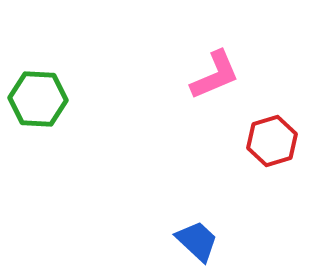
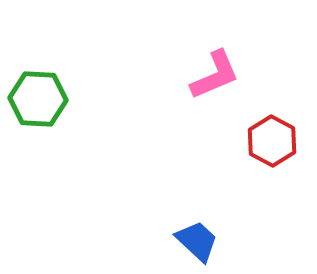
red hexagon: rotated 15 degrees counterclockwise
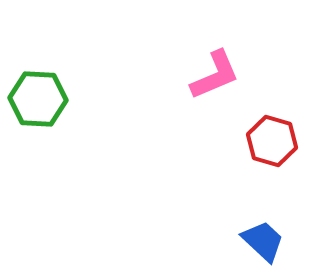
red hexagon: rotated 12 degrees counterclockwise
blue trapezoid: moved 66 px right
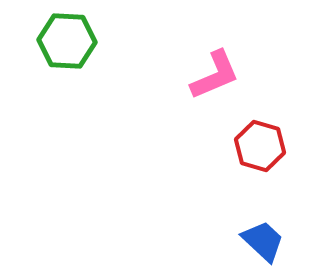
green hexagon: moved 29 px right, 58 px up
red hexagon: moved 12 px left, 5 px down
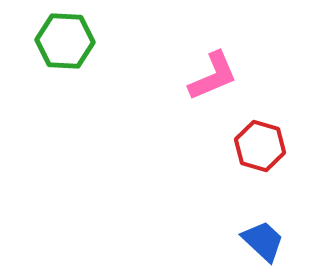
green hexagon: moved 2 px left
pink L-shape: moved 2 px left, 1 px down
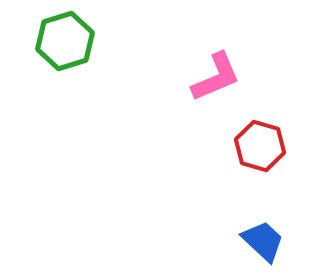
green hexagon: rotated 20 degrees counterclockwise
pink L-shape: moved 3 px right, 1 px down
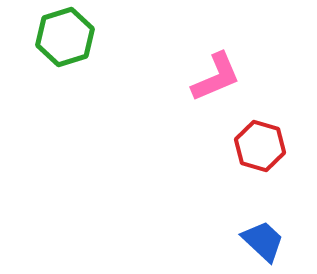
green hexagon: moved 4 px up
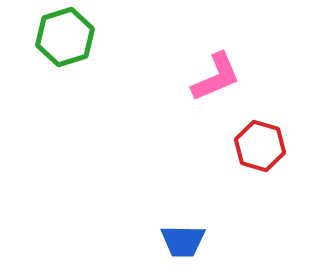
blue trapezoid: moved 80 px left; rotated 138 degrees clockwise
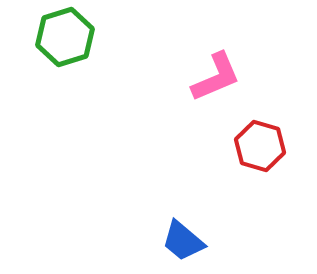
blue trapezoid: rotated 39 degrees clockwise
